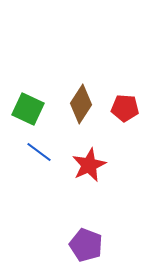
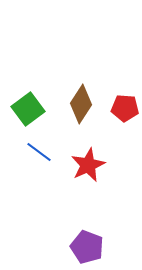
green square: rotated 28 degrees clockwise
red star: moved 1 px left
purple pentagon: moved 1 px right, 2 px down
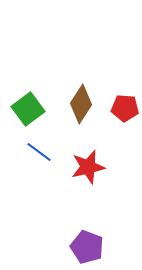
red star: moved 2 px down; rotated 12 degrees clockwise
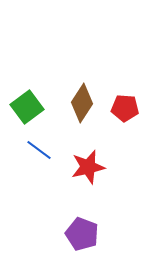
brown diamond: moved 1 px right, 1 px up
green square: moved 1 px left, 2 px up
blue line: moved 2 px up
purple pentagon: moved 5 px left, 13 px up
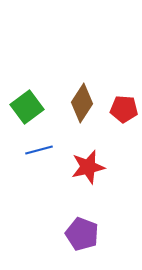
red pentagon: moved 1 px left, 1 px down
blue line: rotated 52 degrees counterclockwise
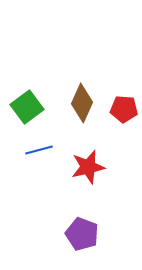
brown diamond: rotated 9 degrees counterclockwise
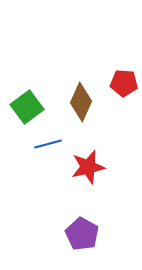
brown diamond: moved 1 px left, 1 px up
red pentagon: moved 26 px up
blue line: moved 9 px right, 6 px up
purple pentagon: rotated 8 degrees clockwise
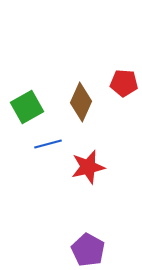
green square: rotated 8 degrees clockwise
purple pentagon: moved 6 px right, 16 px down
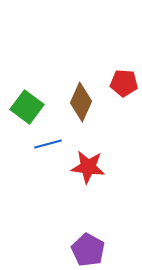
green square: rotated 24 degrees counterclockwise
red star: rotated 20 degrees clockwise
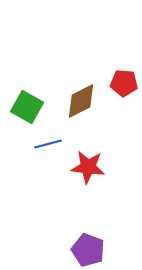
brown diamond: moved 1 px up; rotated 39 degrees clockwise
green square: rotated 8 degrees counterclockwise
purple pentagon: rotated 8 degrees counterclockwise
